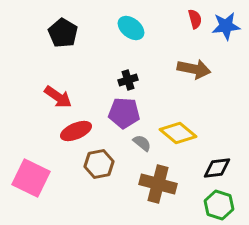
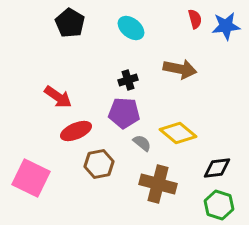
black pentagon: moved 7 px right, 10 px up
brown arrow: moved 14 px left
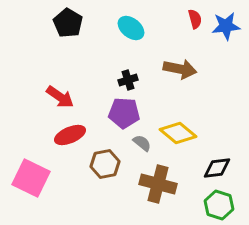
black pentagon: moved 2 px left
red arrow: moved 2 px right
red ellipse: moved 6 px left, 4 px down
brown hexagon: moved 6 px right
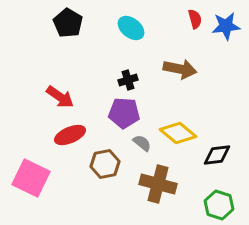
black diamond: moved 13 px up
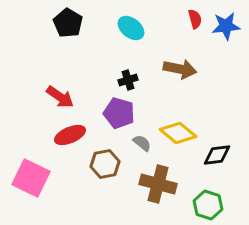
purple pentagon: moved 5 px left; rotated 12 degrees clockwise
green hexagon: moved 11 px left
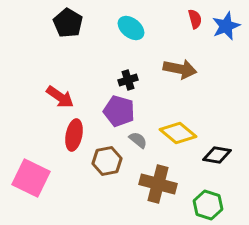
blue star: rotated 16 degrees counterclockwise
purple pentagon: moved 2 px up
red ellipse: moved 4 px right; rotated 56 degrees counterclockwise
gray semicircle: moved 4 px left, 3 px up
black diamond: rotated 16 degrees clockwise
brown hexagon: moved 2 px right, 3 px up
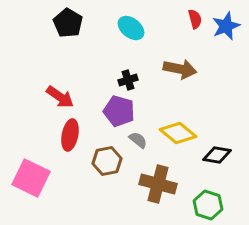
red ellipse: moved 4 px left
